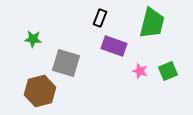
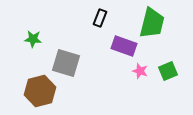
purple rectangle: moved 10 px right
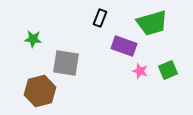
green trapezoid: rotated 60 degrees clockwise
gray square: rotated 8 degrees counterclockwise
green square: moved 1 px up
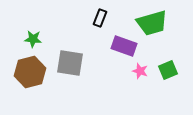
gray square: moved 4 px right
brown hexagon: moved 10 px left, 19 px up
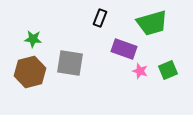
purple rectangle: moved 3 px down
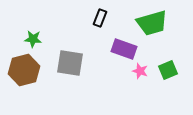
brown hexagon: moved 6 px left, 2 px up
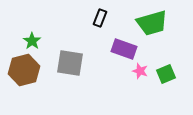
green star: moved 1 px left, 2 px down; rotated 30 degrees clockwise
green square: moved 2 px left, 4 px down
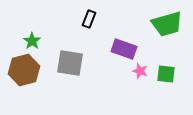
black rectangle: moved 11 px left, 1 px down
green trapezoid: moved 15 px right, 1 px down
green square: rotated 30 degrees clockwise
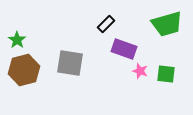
black rectangle: moved 17 px right, 5 px down; rotated 24 degrees clockwise
green star: moved 15 px left, 1 px up
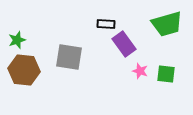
black rectangle: rotated 48 degrees clockwise
green star: rotated 18 degrees clockwise
purple rectangle: moved 5 px up; rotated 35 degrees clockwise
gray square: moved 1 px left, 6 px up
brown hexagon: rotated 20 degrees clockwise
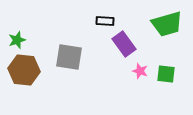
black rectangle: moved 1 px left, 3 px up
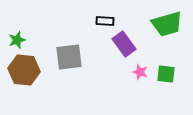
gray square: rotated 16 degrees counterclockwise
pink star: moved 1 px down
